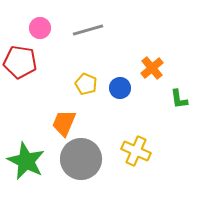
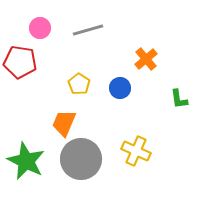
orange cross: moved 6 px left, 9 px up
yellow pentagon: moved 7 px left; rotated 10 degrees clockwise
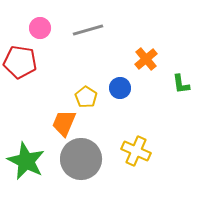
yellow pentagon: moved 7 px right, 13 px down
green L-shape: moved 2 px right, 15 px up
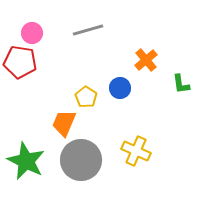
pink circle: moved 8 px left, 5 px down
orange cross: moved 1 px down
gray circle: moved 1 px down
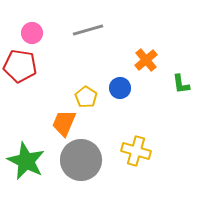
red pentagon: moved 4 px down
yellow cross: rotated 8 degrees counterclockwise
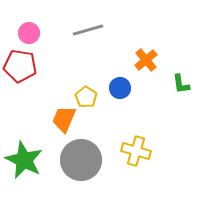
pink circle: moved 3 px left
orange trapezoid: moved 4 px up
green star: moved 2 px left, 1 px up
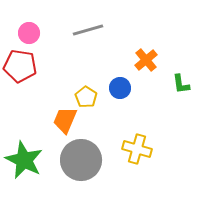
orange trapezoid: moved 1 px right, 1 px down
yellow cross: moved 1 px right, 2 px up
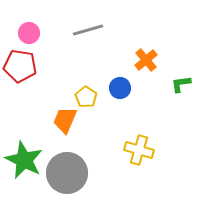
green L-shape: rotated 90 degrees clockwise
yellow cross: moved 2 px right, 1 px down
gray circle: moved 14 px left, 13 px down
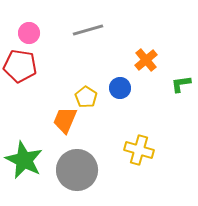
gray circle: moved 10 px right, 3 px up
